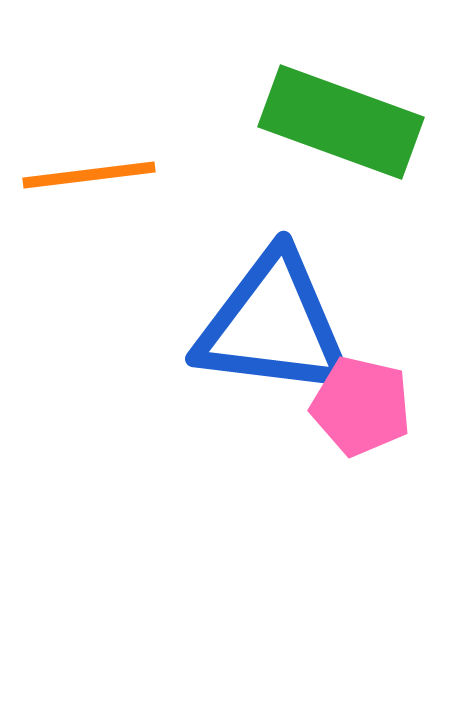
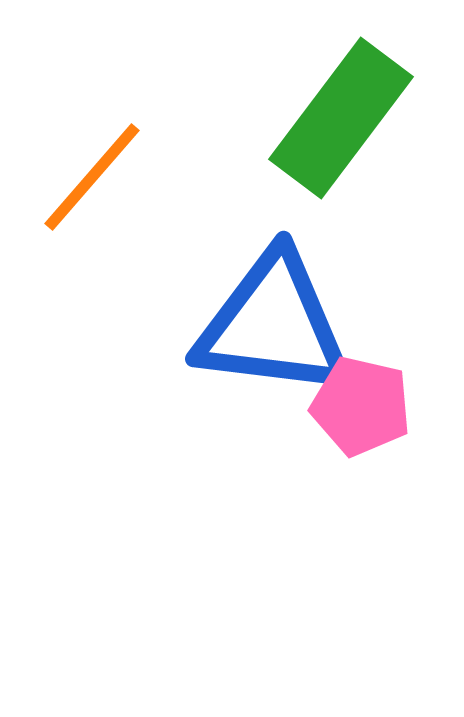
green rectangle: moved 4 px up; rotated 73 degrees counterclockwise
orange line: moved 3 px right, 2 px down; rotated 42 degrees counterclockwise
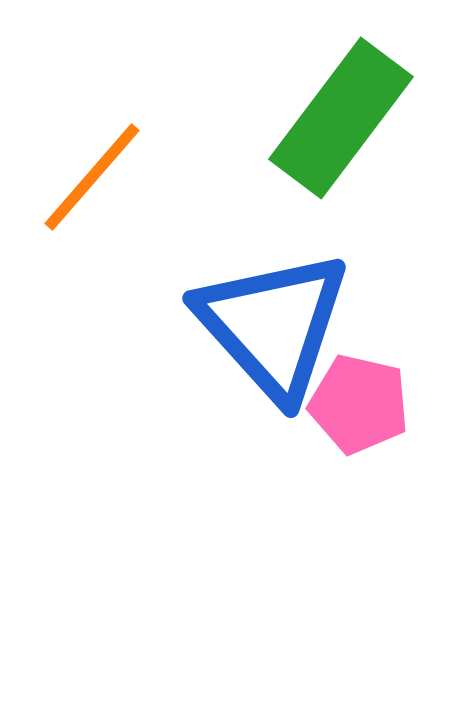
blue triangle: rotated 41 degrees clockwise
pink pentagon: moved 2 px left, 2 px up
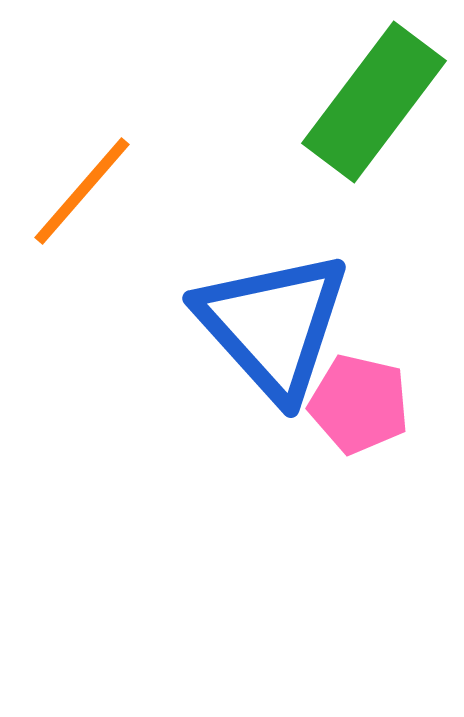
green rectangle: moved 33 px right, 16 px up
orange line: moved 10 px left, 14 px down
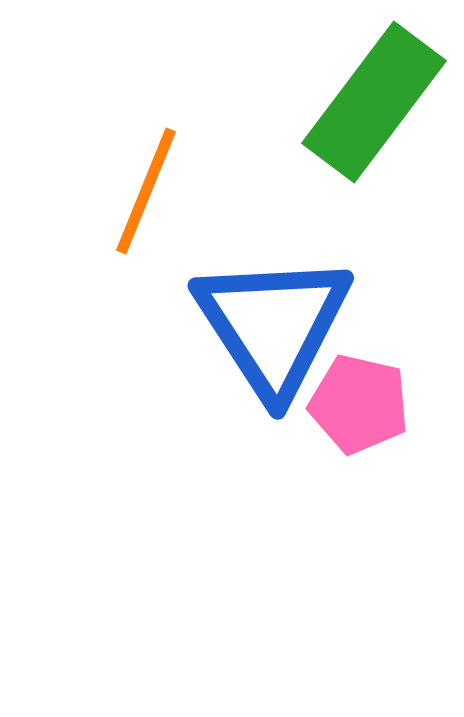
orange line: moved 64 px right; rotated 19 degrees counterclockwise
blue triangle: rotated 9 degrees clockwise
